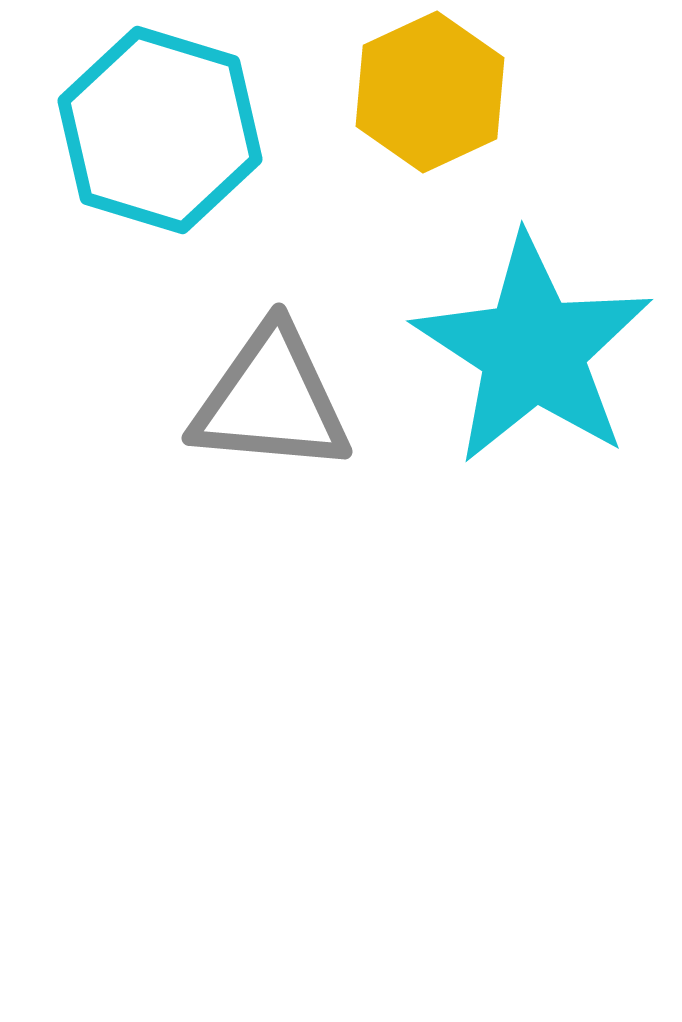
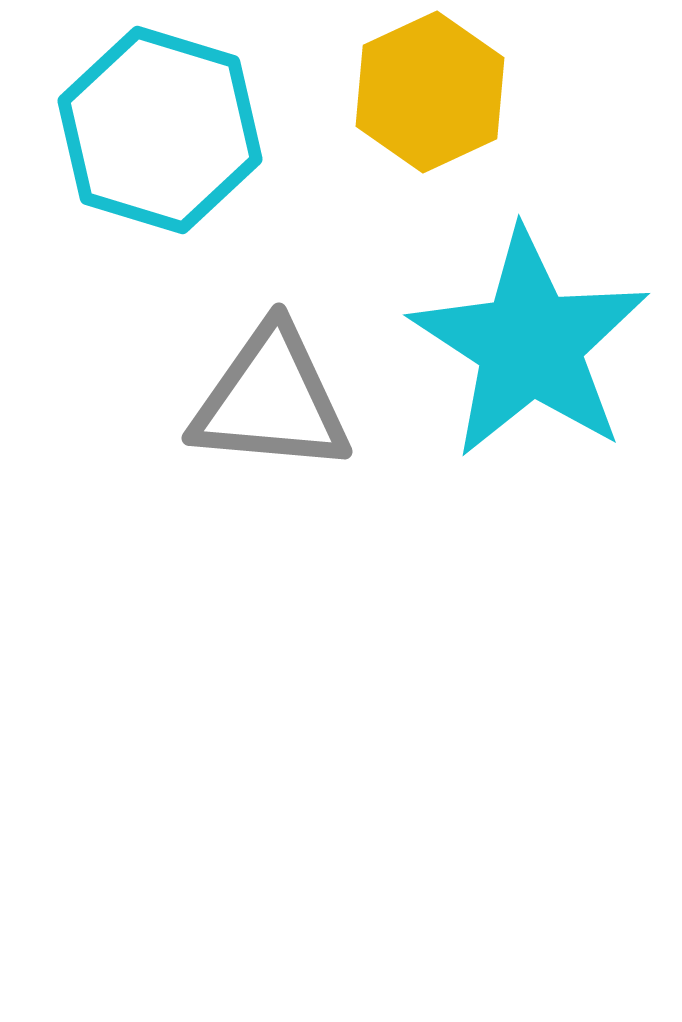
cyan star: moved 3 px left, 6 px up
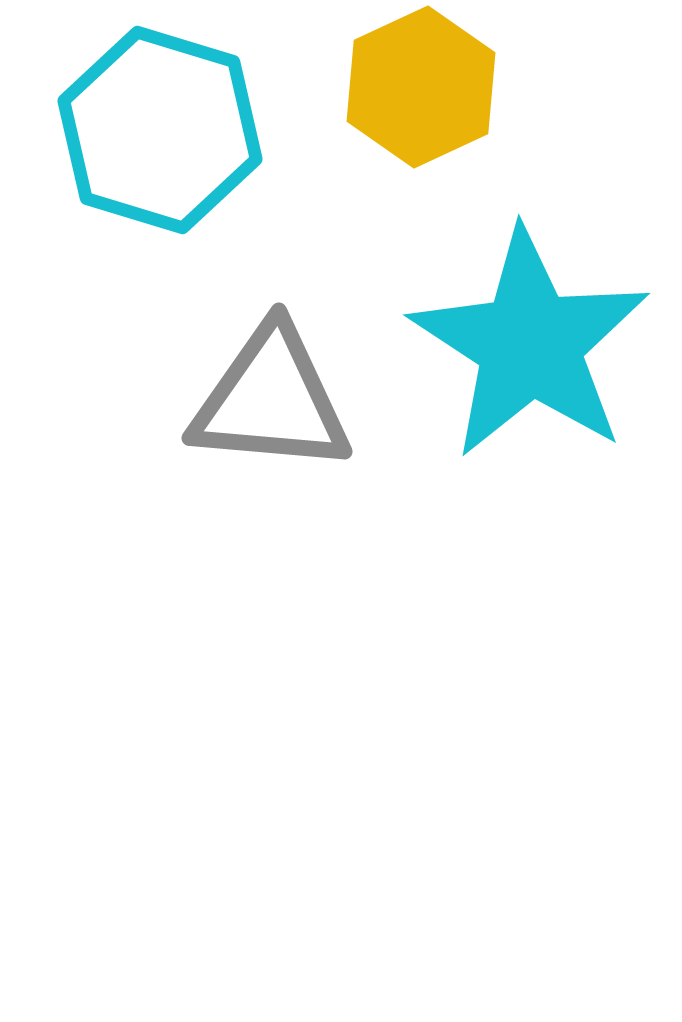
yellow hexagon: moved 9 px left, 5 px up
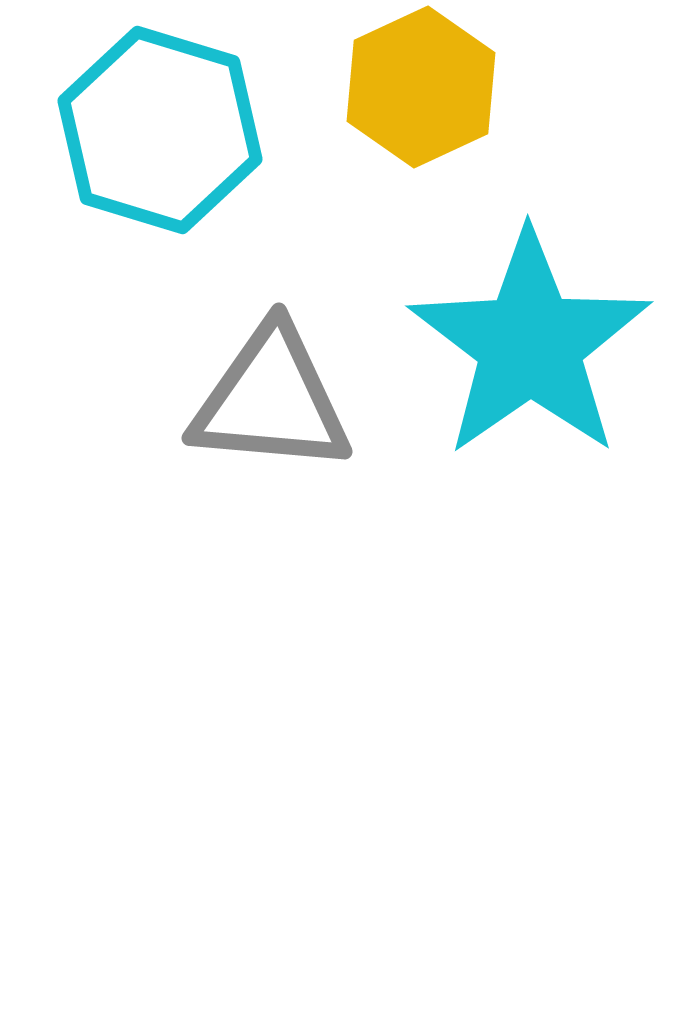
cyan star: rotated 4 degrees clockwise
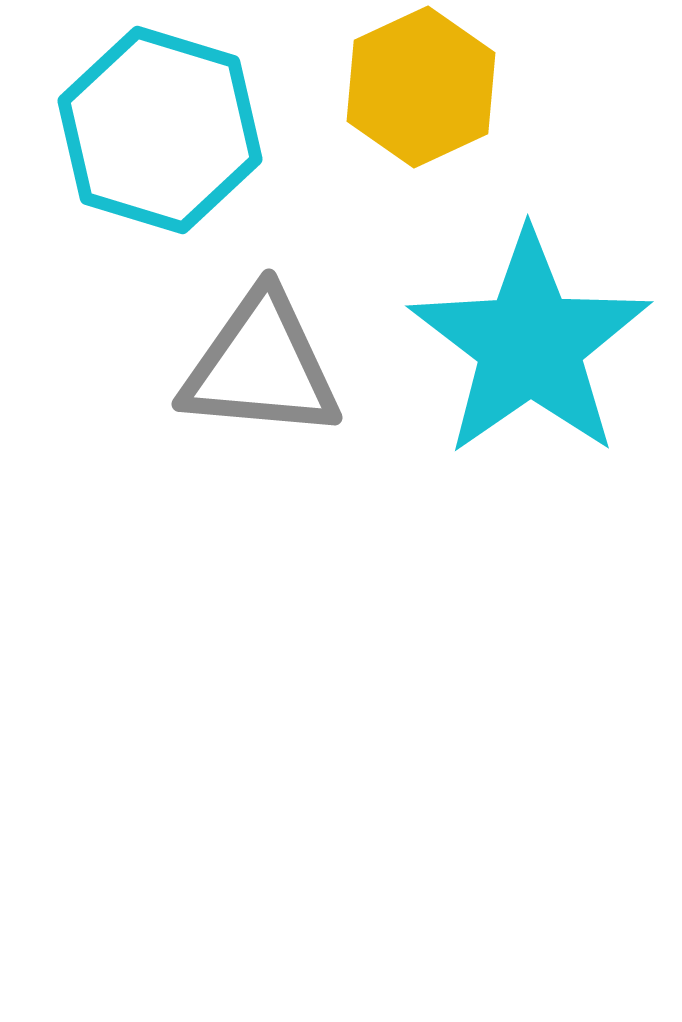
gray triangle: moved 10 px left, 34 px up
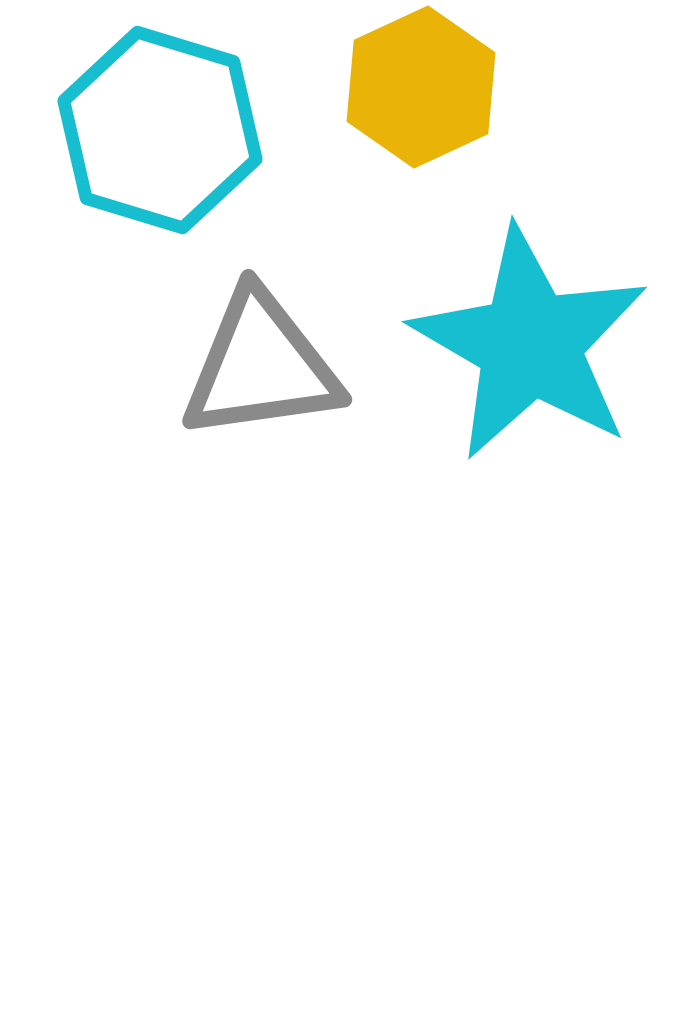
cyan star: rotated 7 degrees counterclockwise
gray triangle: rotated 13 degrees counterclockwise
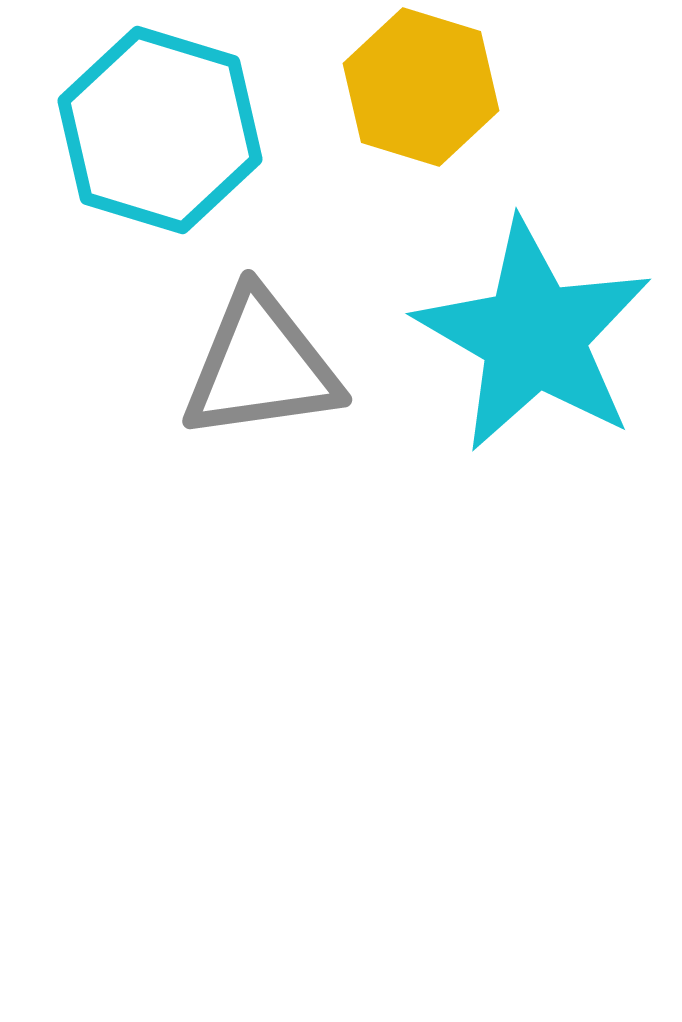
yellow hexagon: rotated 18 degrees counterclockwise
cyan star: moved 4 px right, 8 px up
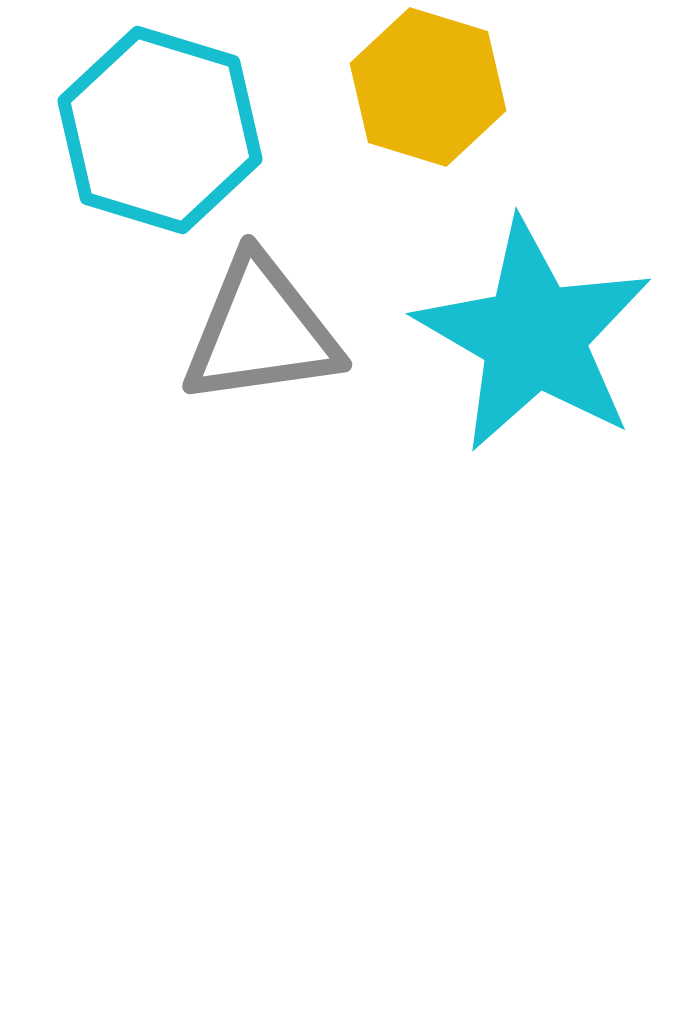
yellow hexagon: moved 7 px right
gray triangle: moved 35 px up
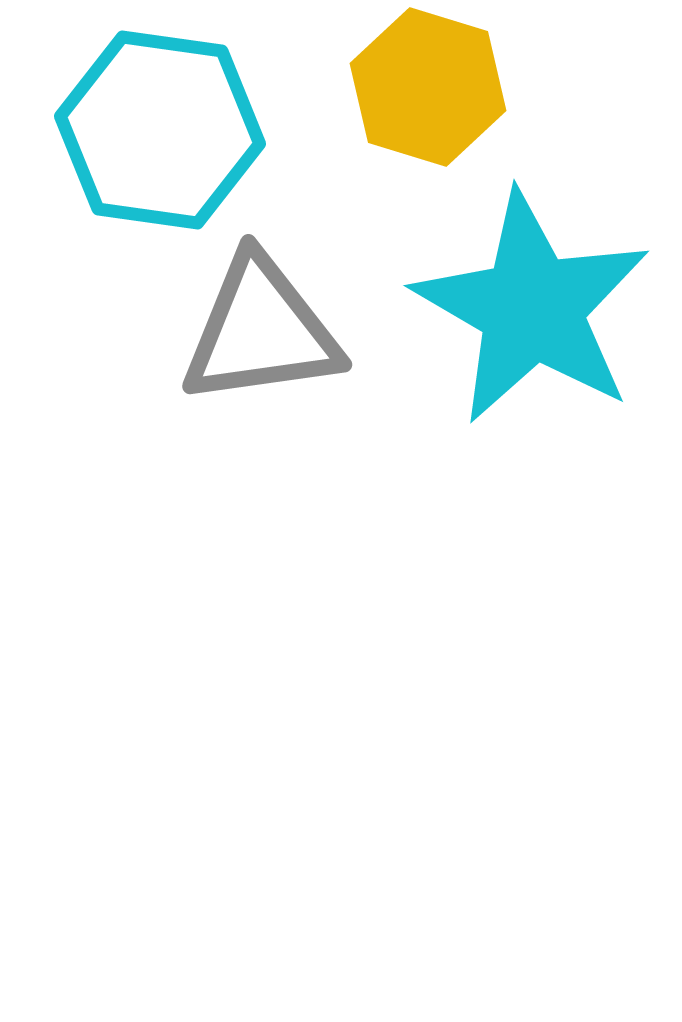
cyan hexagon: rotated 9 degrees counterclockwise
cyan star: moved 2 px left, 28 px up
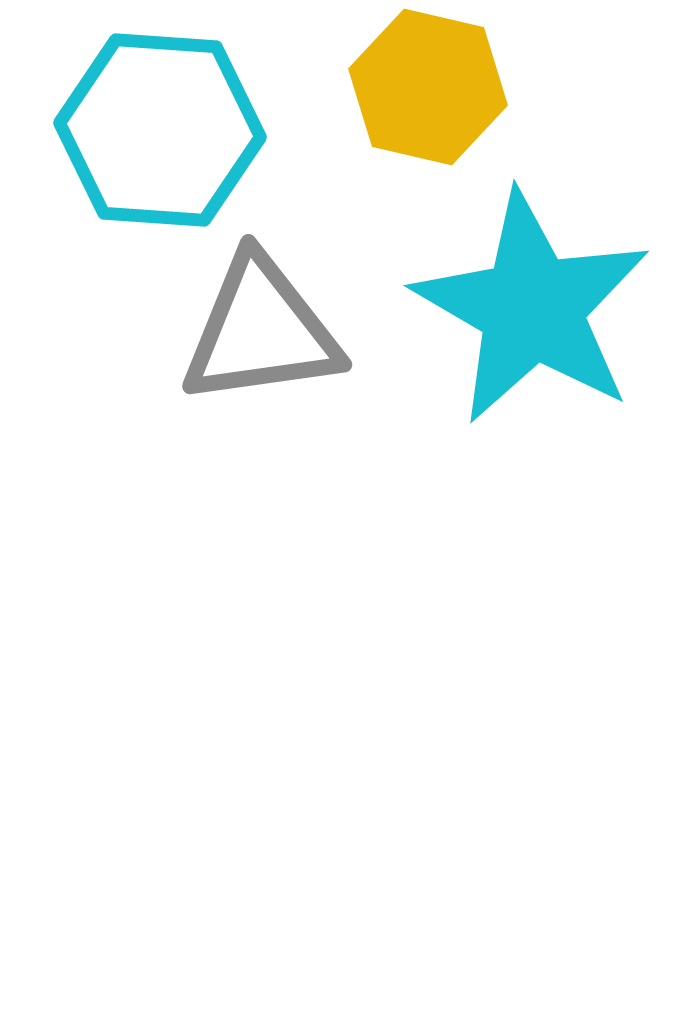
yellow hexagon: rotated 4 degrees counterclockwise
cyan hexagon: rotated 4 degrees counterclockwise
